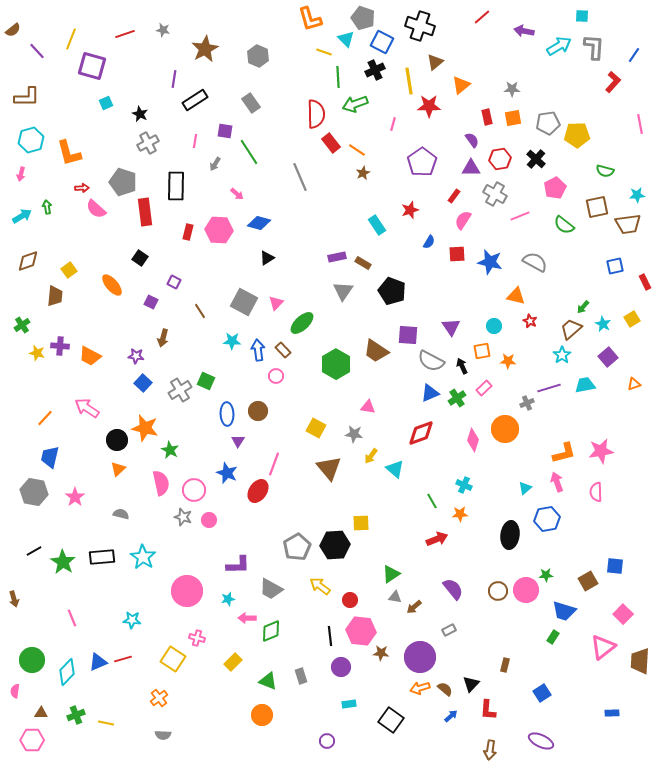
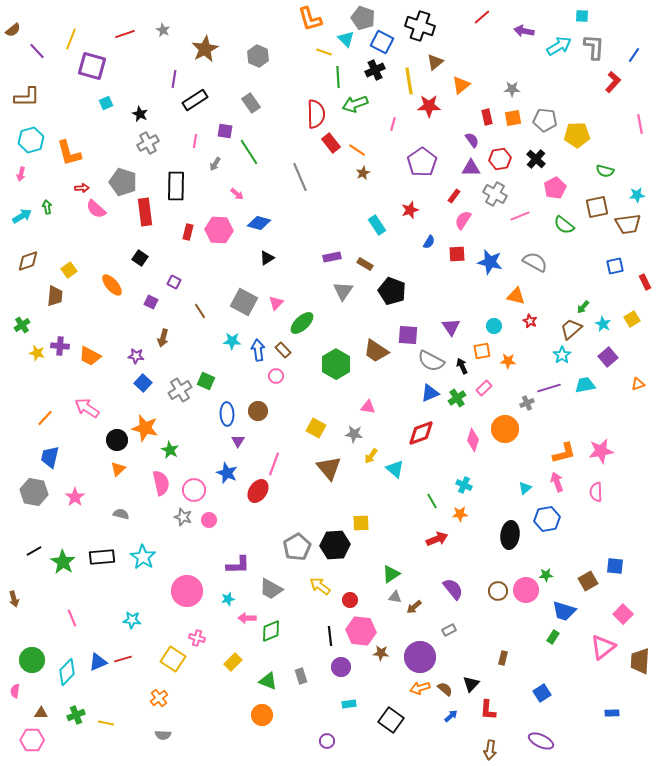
gray star at (163, 30): rotated 16 degrees clockwise
gray pentagon at (548, 123): moved 3 px left, 3 px up; rotated 15 degrees clockwise
purple rectangle at (337, 257): moved 5 px left
brown rectangle at (363, 263): moved 2 px right, 1 px down
orange triangle at (634, 384): moved 4 px right
brown rectangle at (505, 665): moved 2 px left, 7 px up
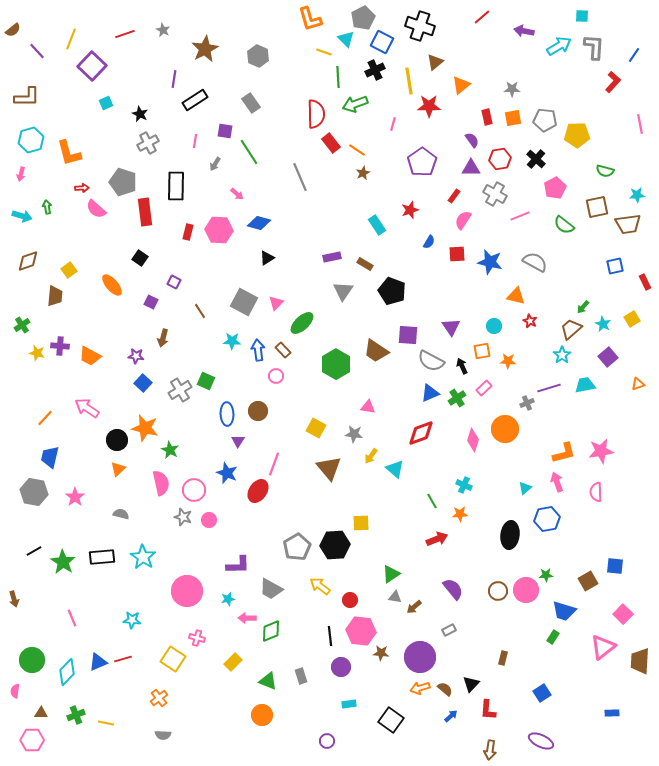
gray pentagon at (363, 18): rotated 25 degrees clockwise
purple square at (92, 66): rotated 28 degrees clockwise
cyan arrow at (22, 216): rotated 48 degrees clockwise
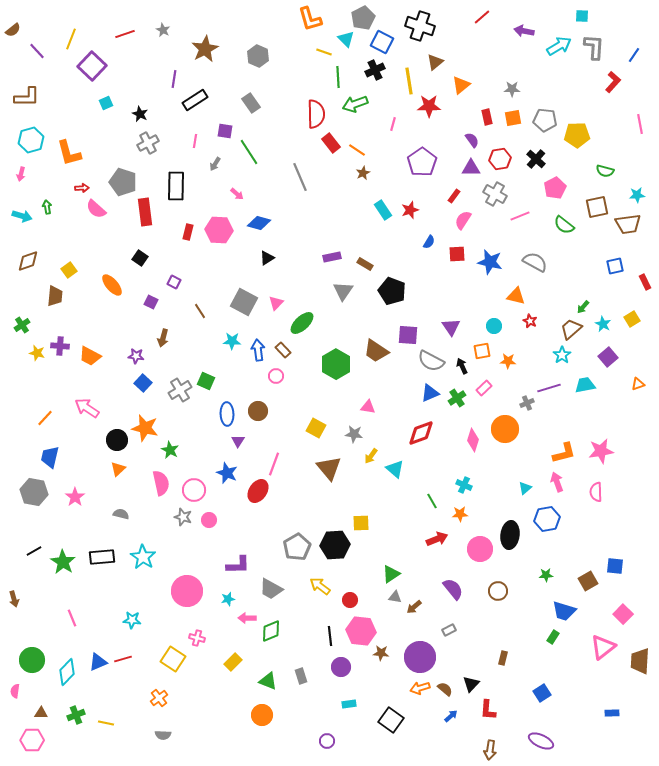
cyan rectangle at (377, 225): moved 6 px right, 15 px up
pink circle at (526, 590): moved 46 px left, 41 px up
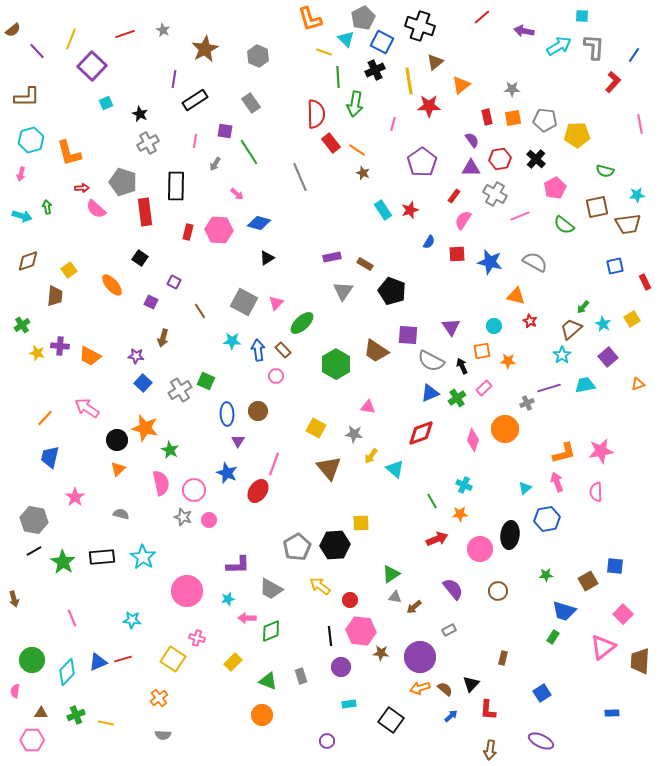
green arrow at (355, 104): rotated 60 degrees counterclockwise
brown star at (363, 173): rotated 24 degrees counterclockwise
gray hexagon at (34, 492): moved 28 px down
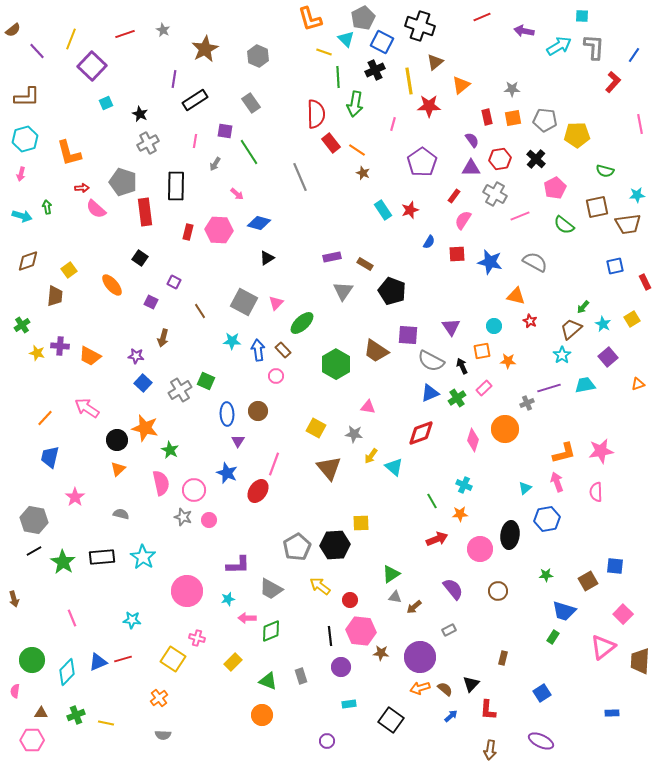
red line at (482, 17): rotated 18 degrees clockwise
cyan hexagon at (31, 140): moved 6 px left, 1 px up
cyan triangle at (395, 469): moved 1 px left, 2 px up
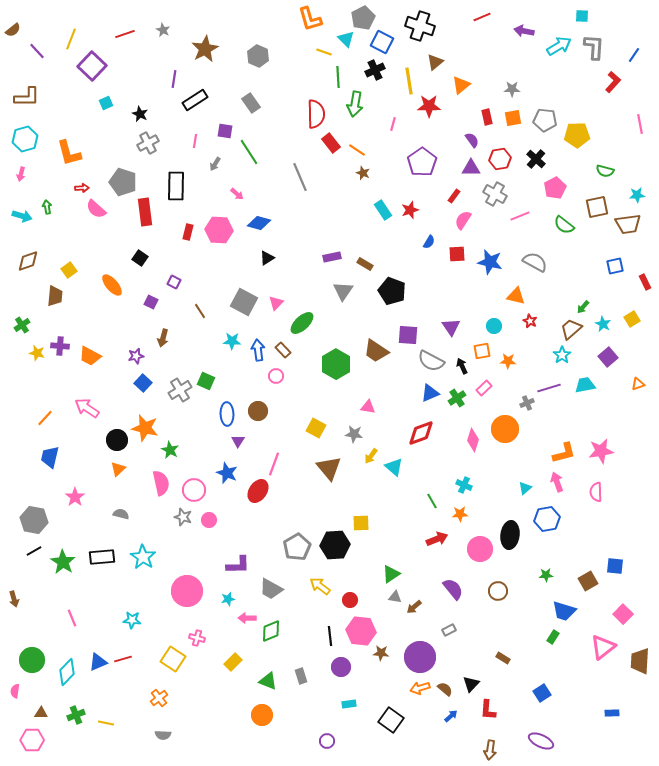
purple star at (136, 356): rotated 21 degrees counterclockwise
brown rectangle at (503, 658): rotated 72 degrees counterclockwise
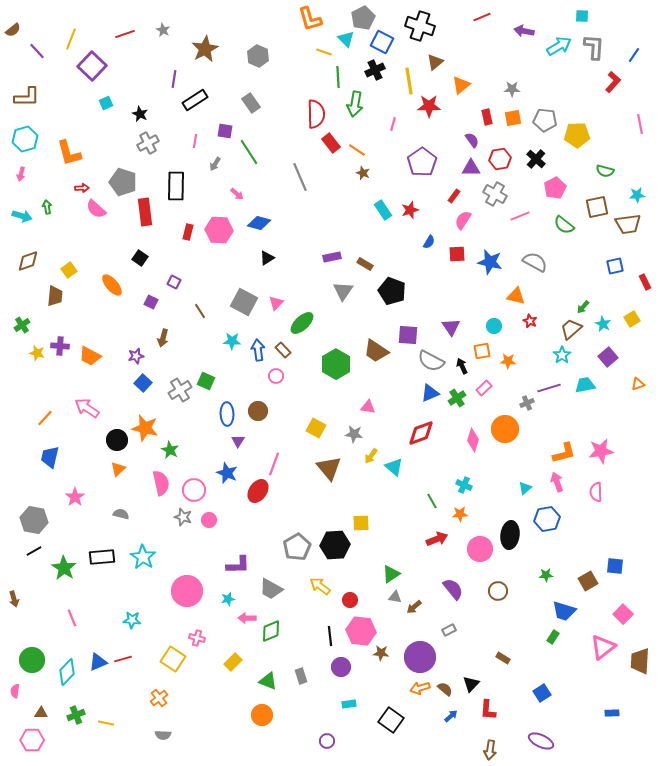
green star at (63, 562): moved 1 px right, 6 px down
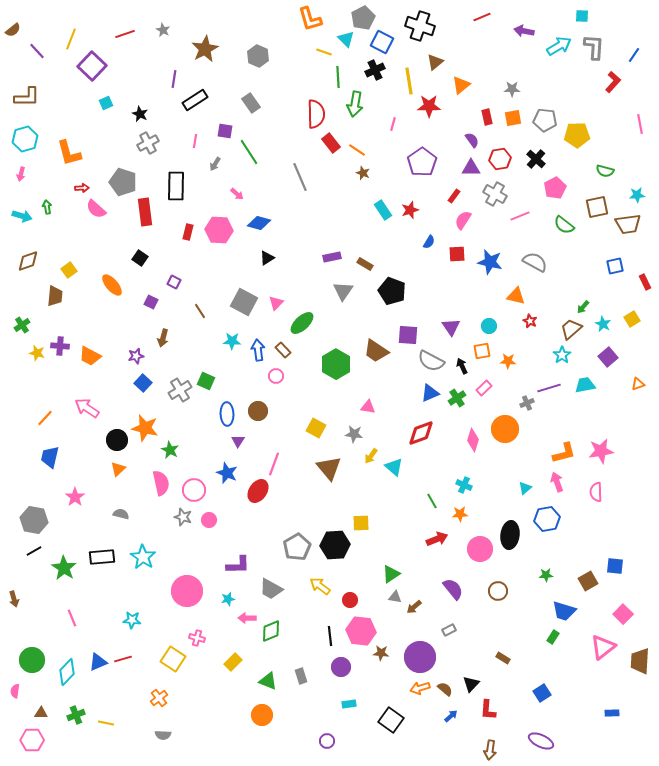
cyan circle at (494, 326): moved 5 px left
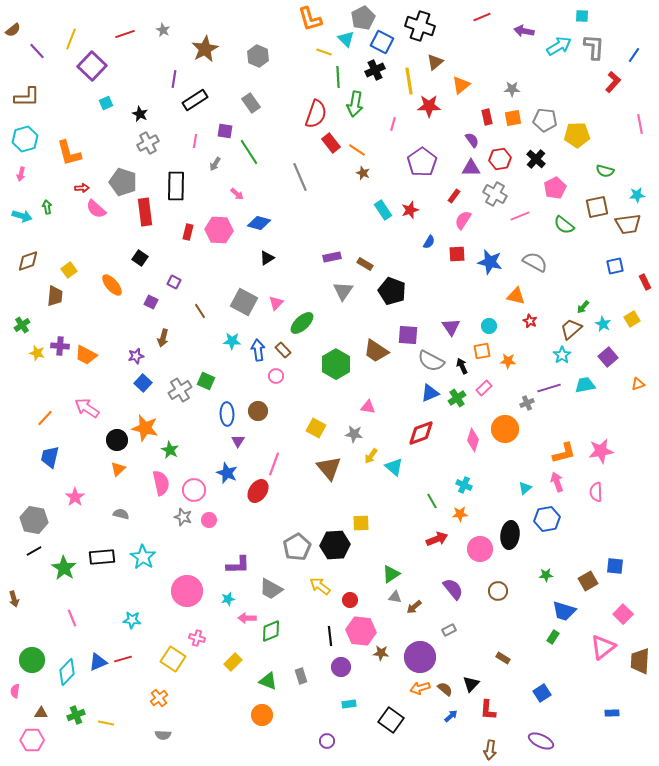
red semicircle at (316, 114): rotated 20 degrees clockwise
orange trapezoid at (90, 356): moved 4 px left, 1 px up
